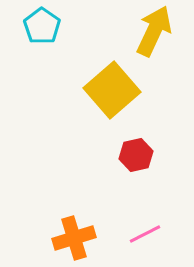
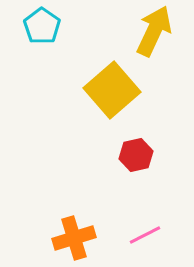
pink line: moved 1 px down
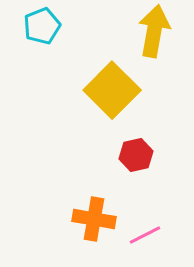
cyan pentagon: rotated 15 degrees clockwise
yellow arrow: rotated 15 degrees counterclockwise
yellow square: rotated 4 degrees counterclockwise
orange cross: moved 20 px right, 19 px up; rotated 27 degrees clockwise
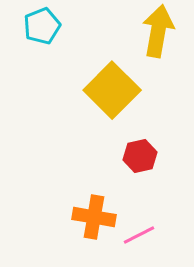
yellow arrow: moved 4 px right
red hexagon: moved 4 px right, 1 px down
orange cross: moved 2 px up
pink line: moved 6 px left
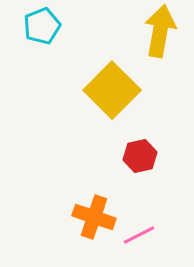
yellow arrow: moved 2 px right
orange cross: rotated 9 degrees clockwise
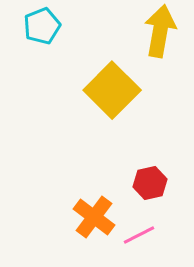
red hexagon: moved 10 px right, 27 px down
orange cross: rotated 18 degrees clockwise
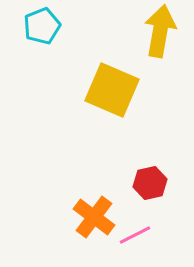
yellow square: rotated 22 degrees counterclockwise
pink line: moved 4 px left
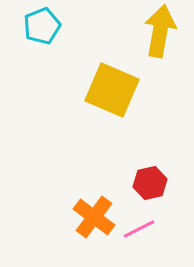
pink line: moved 4 px right, 6 px up
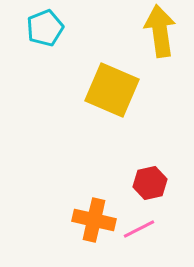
cyan pentagon: moved 3 px right, 2 px down
yellow arrow: rotated 18 degrees counterclockwise
orange cross: moved 3 px down; rotated 24 degrees counterclockwise
